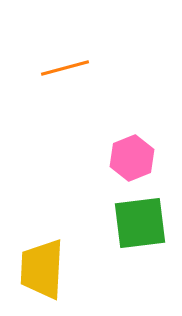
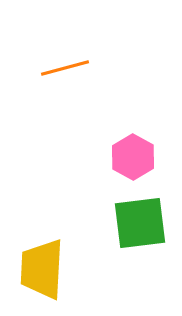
pink hexagon: moved 1 px right, 1 px up; rotated 9 degrees counterclockwise
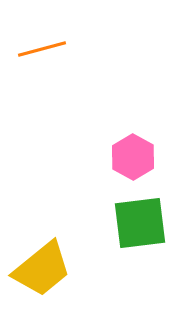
orange line: moved 23 px left, 19 px up
yellow trapezoid: rotated 132 degrees counterclockwise
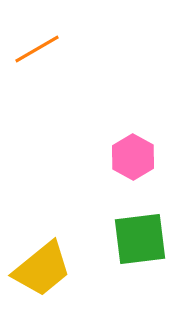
orange line: moved 5 px left; rotated 15 degrees counterclockwise
green square: moved 16 px down
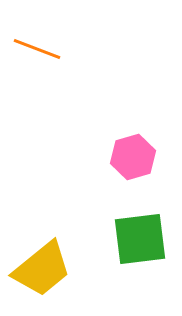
orange line: rotated 51 degrees clockwise
pink hexagon: rotated 15 degrees clockwise
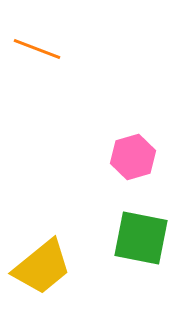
green square: moved 1 px right, 1 px up; rotated 18 degrees clockwise
yellow trapezoid: moved 2 px up
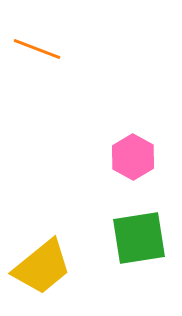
pink hexagon: rotated 15 degrees counterclockwise
green square: moved 2 px left; rotated 20 degrees counterclockwise
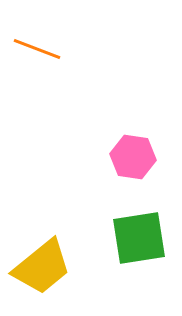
pink hexagon: rotated 21 degrees counterclockwise
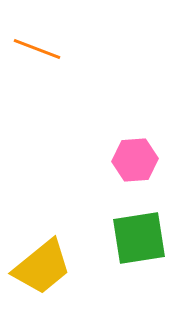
pink hexagon: moved 2 px right, 3 px down; rotated 12 degrees counterclockwise
